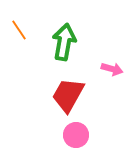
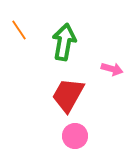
pink circle: moved 1 px left, 1 px down
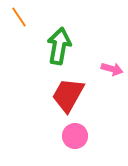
orange line: moved 13 px up
green arrow: moved 5 px left, 4 px down
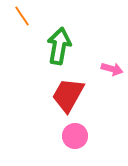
orange line: moved 3 px right, 1 px up
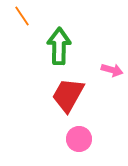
green arrow: rotated 9 degrees counterclockwise
pink arrow: moved 1 px down
pink circle: moved 4 px right, 3 px down
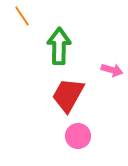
pink circle: moved 1 px left, 3 px up
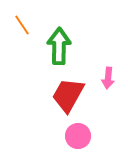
orange line: moved 9 px down
pink arrow: moved 4 px left, 8 px down; rotated 80 degrees clockwise
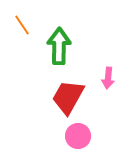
red trapezoid: moved 2 px down
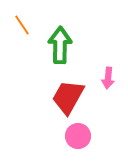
green arrow: moved 1 px right, 1 px up
